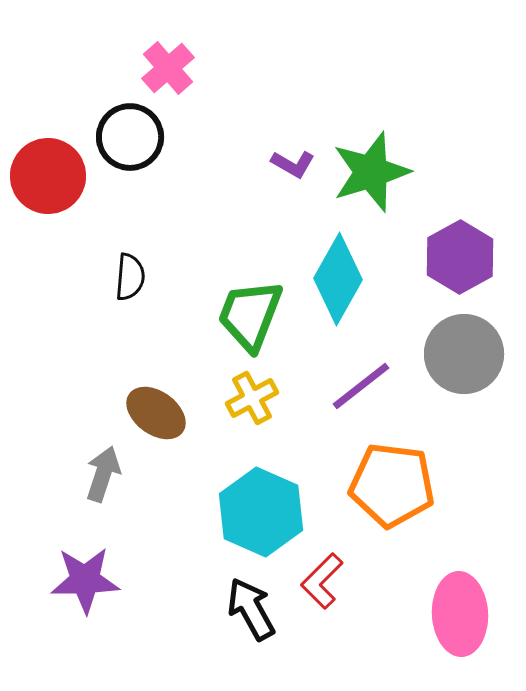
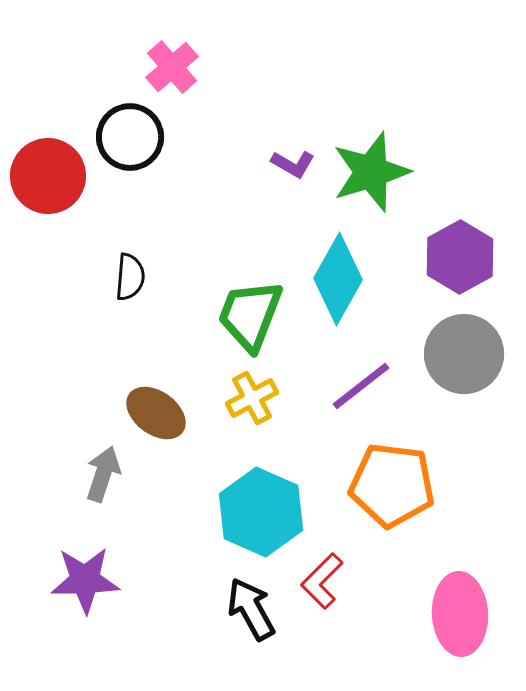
pink cross: moved 4 px right, 1 px up
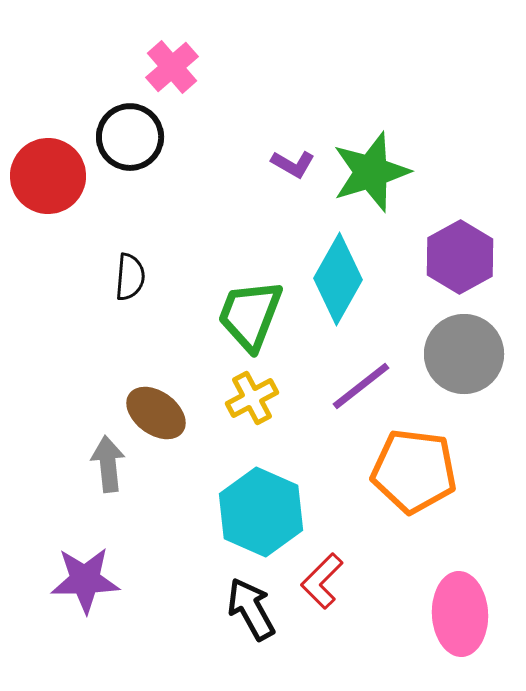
gray arrow: moved 5 px right, 10 px up; rotated 24 degrees counterclockwise
orange pentagon: moved 22 px right, 14 px up
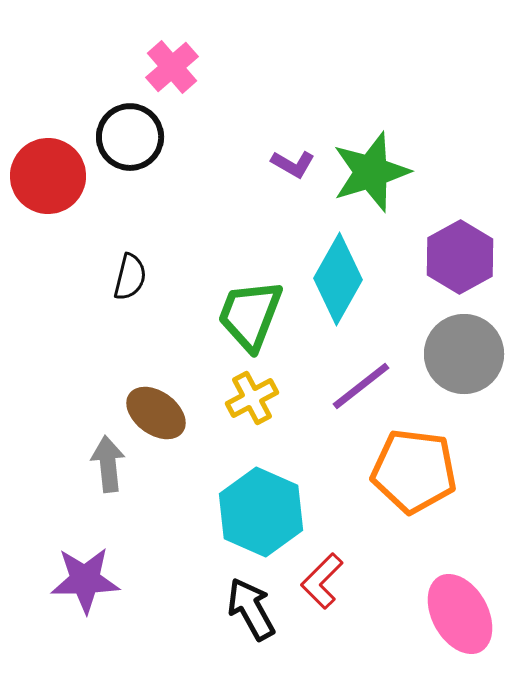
black semicircle: rotated 9 degrees clockwise
pink ellipse: rotated 26 degrees counterclockwise
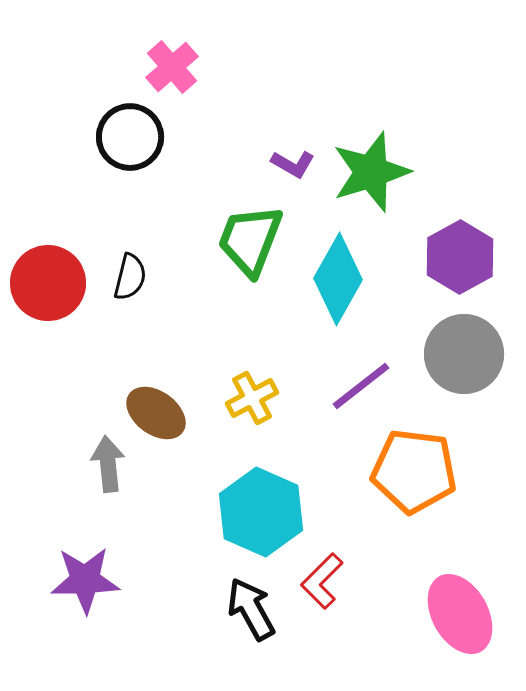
red circle: moved 107 px down
green trapezoid: moved 75 px up
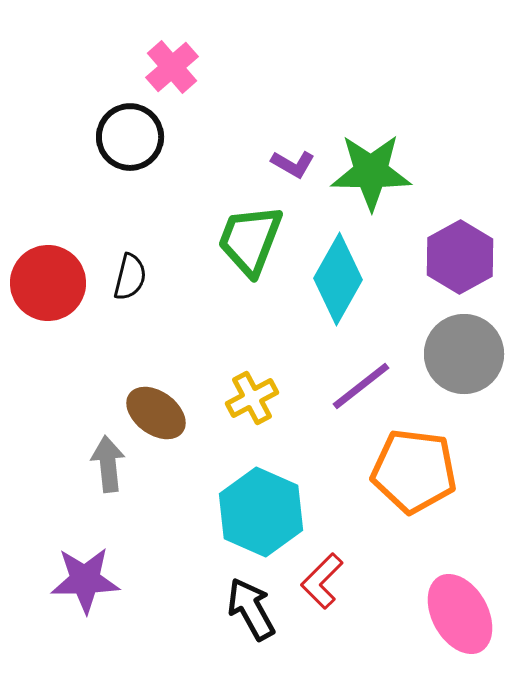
green star: rotated 18 degrees clockwise
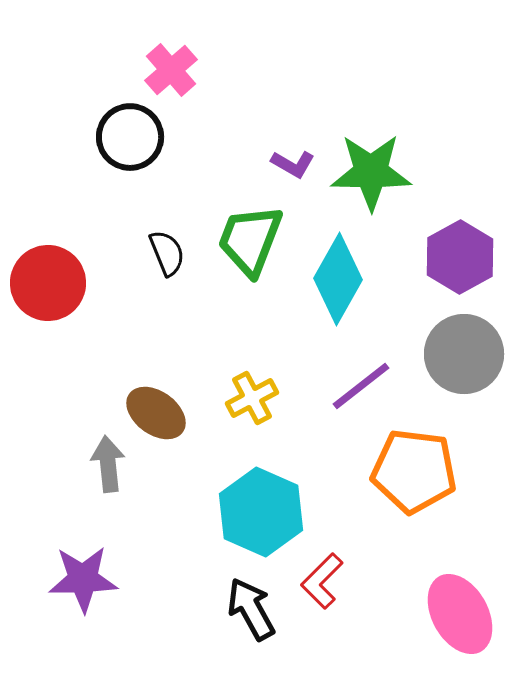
pink cross: moved 1 px left, 3 px down
black semicircle: moved 37 px right, 24 px up; rotated 36 degrees counterclockwise
purple star: moved 2 px left, 1 px up
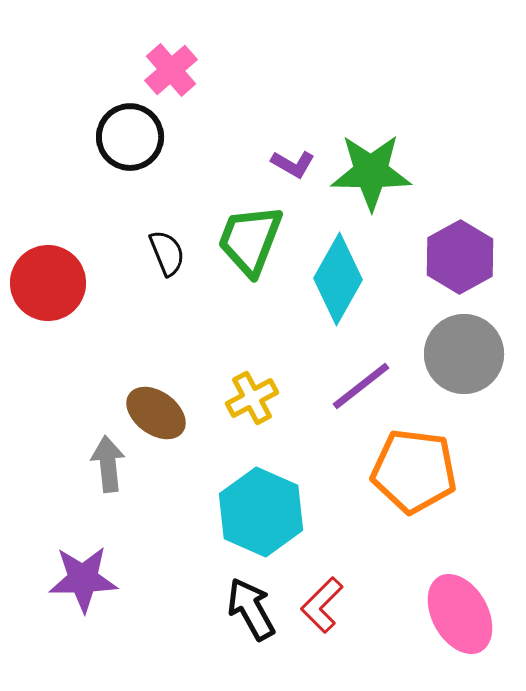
red L-shape: moved 24 px down
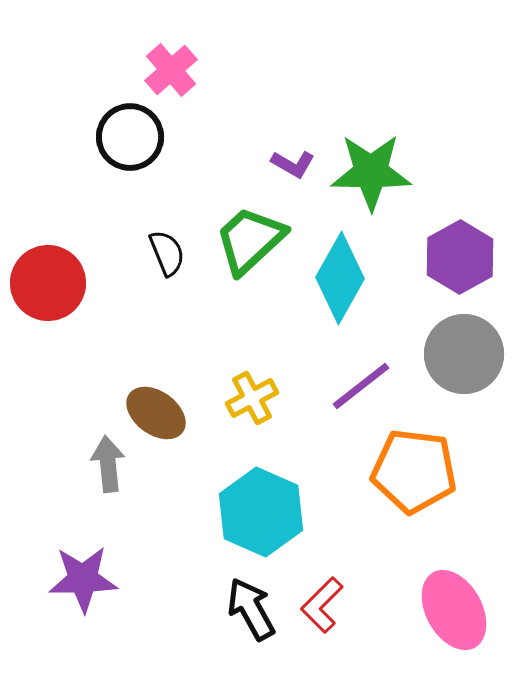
green trapezoid: rotated 26 degrees clockwise
cyan diamond: moved 2 px right, 1 px up
pink ellipse: moved 6 px left, 4 px up
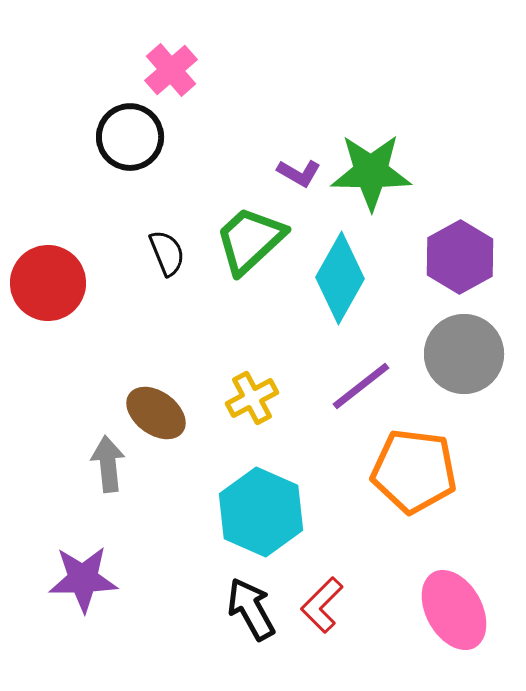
purple L-shape: moved 6 px right, 9 px down
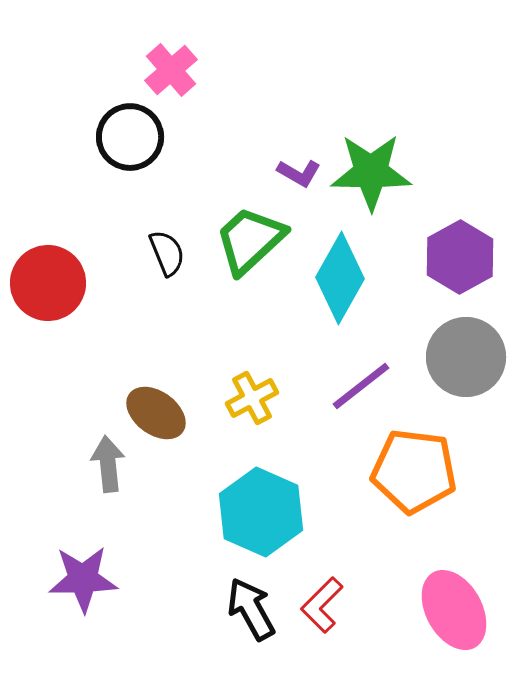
gray circle: moved 2 px right, 3 px down
